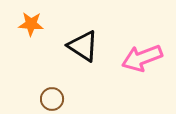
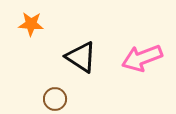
black triangle: moved 2 px left, 11 px down
brown circle: moved 3 px right
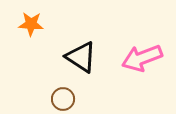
brown circle: moved 8 px right
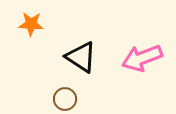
brown circle: moved 2 px right
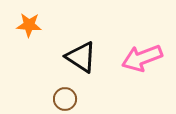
orange star: moved 2 px left, 1 px down
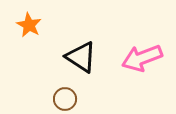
orange star: rotated 25 degrees clockwise
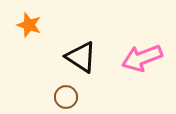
orange star: rotated 10 degrees counterclockwise
brown circle: moved 1 px right, 2 px up
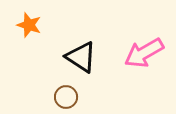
pink arrow: moved 2 px right, 5 px up; rotated 9 degrees counterclockwise
